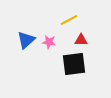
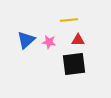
yellow line: rotated 24 degrees clockwise
red triangle: moved 3 px left
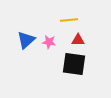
black square: rotated 15 degrees clockwise
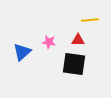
yellow line: moved 21 px right
blue triangle: moved 4 px left, 12 px down
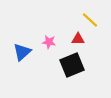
yellow line: rotated 48 degrees clockwise
red triangle: moved 1 px up
black square: moved 2 px left, 1 px down; rotated 30 degrees counterclockwise
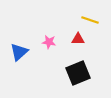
yellow line: rotated 24 degrees counterclockwise
blue triangle: moved 3 px left
black square: moved 6 px right, 8 px down
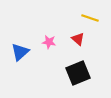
yellow line: moved 2 px up
red triangle: rotated 40 degrees clockwise
blue triangle: moved 1 px right
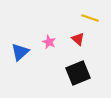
pink star: rotated 16 degrees clockwise
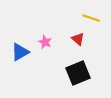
yellow line: moved 1 px right
pink star: moved 4 px left
blue triangle: rotated 12 degrees clockwise
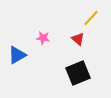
yellow line: rotated 66 degrees counterclockwise
pink star: moved 2 px left, 4 px up; rotated 16 degrees counterclockwise
blue triangle: moved 3 px left, 3 px down
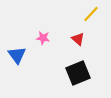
yellow line: moved 4 px up
blue triangle: rotated 36 degrees counterclockwise
